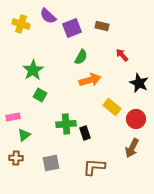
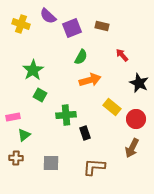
green cross: moved 9 px up
gray square: rotated 12 degrees clockwise
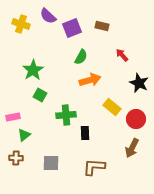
black rectangle: rotated 16 degrees clockwise
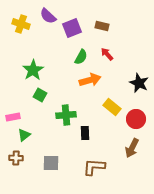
red arrow: moved 15 px left, 1 px up
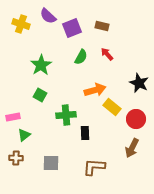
green star: moved 8 px right, 5 px up
orange arrow: moved 5 px right, 10 px down
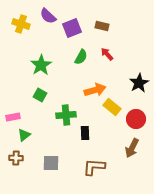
black star: rotated 18 degrees clockwise
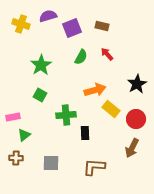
purple semicircle: rotated 120 degrees clockwise
black star: moved 2 px left, 1 px down
yellow rectangle: moved 1 px left, 2 px down
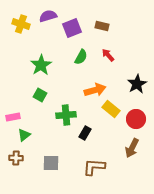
red arrow: moved 1 px right, 1 px down
black rectangle: rotated 32 degrees clockwise
